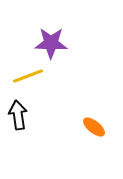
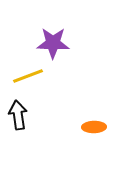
purple star: moved 2 px right
orange ellipse: rotated 40 degrees counterclockwise
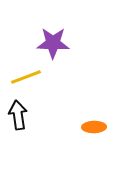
yellow line: moved 2 px left, 1 px down
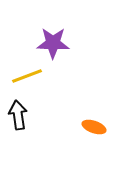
yellow line: moved 1 px right, 1 px up
orange ellipse: rotated 20 degrees clockwise
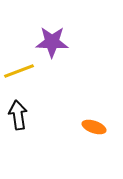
purple star: moved 1 px left, 1 px up
yellow line: moved 8 px left, 5 px up
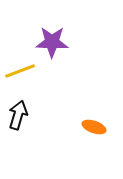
yellow line: moved 1 px right
black arrow: rotated 24 degrees clockwise
